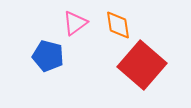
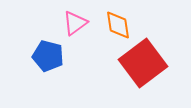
red square: moved 1 px right, 2 px up; rotated 12 degrees clockwise
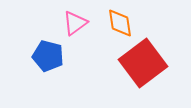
orange diamond: moved 2 px right, 2 px up
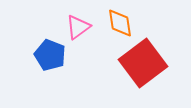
pink triangle: moved 3 px right, 4 px down
blue pentagon: moved 2 px right, 1 px up; rotated 8 degrees clockwise
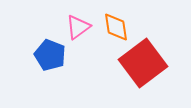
orange diamond: moved 4 px left, 4 px down
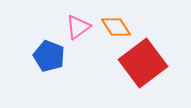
orange diamond: rotated 24 degrees counterclockwise
blue pentagon: moved 1 px left, 1 px down
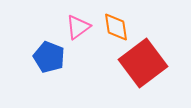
orange diamond: rotated 24 degrees clockwise
blue pentagon: moved 1 px down
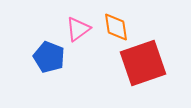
pink triangle: moved 2 px down
red square: rotated 18 degrees clockwise
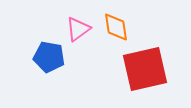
blue pentagon: rotated 12 degrees counterclockwise
red square: moved 2 px right, 6 px down; rotated 6 degrees clockwise
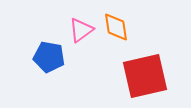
pink triangle: moved 3 px right, 1 px down
red square: moved 7 px down
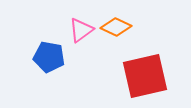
orange diamond: rotated 56 degrees counterclockwise
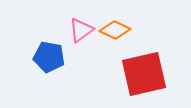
orange diamond: moved 1 px left, 3 px down
red square: moved 1 px left, 2 px up
